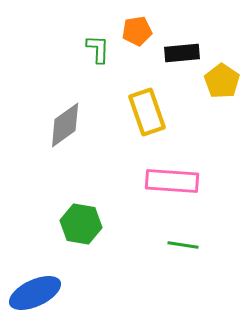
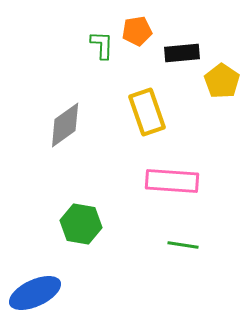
green L-shape: moved 4 px right, 4 px up
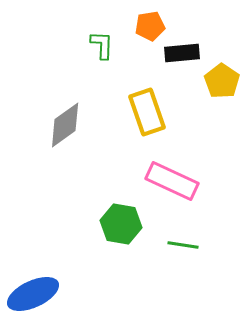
orange pentagon: moved 13 px right, 5 px up
pink rectangle: rotated 21 degrees clockwise
green hexagon: moved 40 px right
blue ellipse: moved 2 px left, 1 px down
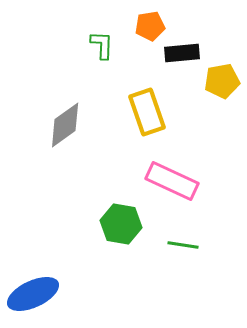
yellow pentagon: rotated 28 degrees clockwise
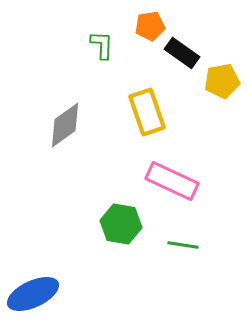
black rectangle: rotated 40 degrees clockwise
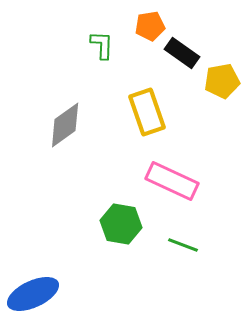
green line: rotated 12 degrees clockwise
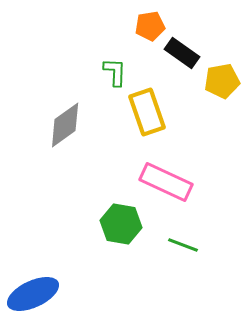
green L-shape: moved 13 px right, 27 px down
pink rectangle: moved 6 px left, 1 px down
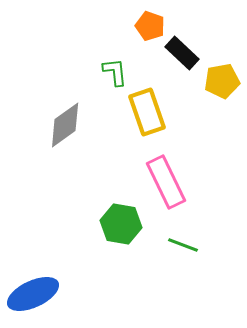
orange pentagon: rotated 28 degrees clockwise
black rectangle: rotated 8 degrees clockwise
green L-shape: rotated 8 degrees counterclockwise
pink rectangle: rotated 39 degrees clockwise
